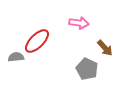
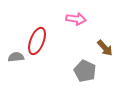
pink arrow: moved 3 px left, 4 px up
red ellipse: rotated 24 degrees counterclockwise
gray pentagon: moved 2 px left, 2 px down
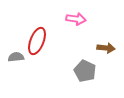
brown arrow: moved 1 px right; rotated 42 degrees counterclockwise
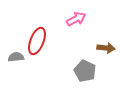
pink arrow: rotated 36 degrees counterclockwise
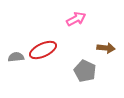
red ellipse: moved 6 px right, 9 px down; rotated 44 degrees clockwise
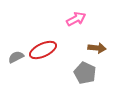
brown arrow: moved 9 px left
gray semicircle: rotated 21 degrees counterclockwise
gray pentagon: moved 2 px down
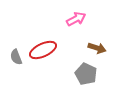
brown arrow: rotated 12 degrees clockwise
gray semicircle: rotated 84 degrees counterclockwise
gray pentagon: moved 1 px right, 1 px down
